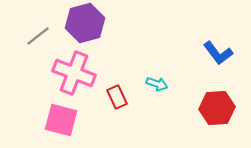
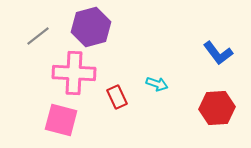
purple hexagon: moved 6 px right, 4 px down
pink cross: rotated 18 degrees counterclockwise
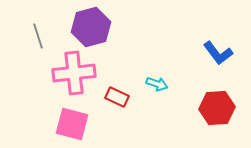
gray line: rotated 70 degrees counterclockwise
pink cross: rotated 9 degrees counterclockwise
red rectangle: rotated 40 degrees counterclockwise
pink square: moved 11 px right, 4 px down
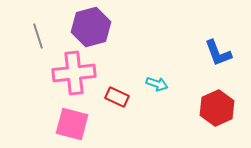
blue L-shape: rotated 16 degrees clockwise
red hexagon: rotated 20 degrees counterclockwise
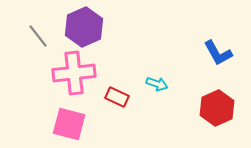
purple hexagon: moved 7 px left; rotated 9 degrees counterclockwise
gray line: rotated 20 degrees counterclockwise
blue L-shape: rotated 8 degrees counterclockwise
pink square: moved 3 px left
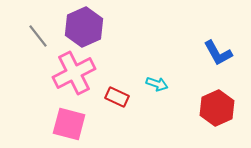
pink cross: rotated 21 degrees counterclockwise
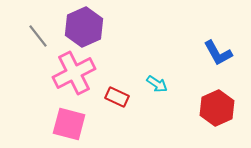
cyan arrow: rotated 15 degrees clockwise
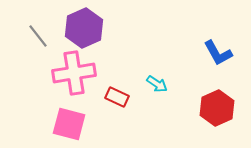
purple hexagon: moved 1 px down
pink cross: rotated 18 degrees clockwise
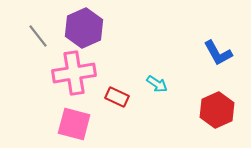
red hexagon: moved 2 px down
pink square: moved 5 px right
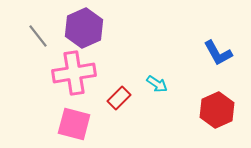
red rectangle: moved 2 px right, 1 px down; rotated 70 degrees counterclockwise
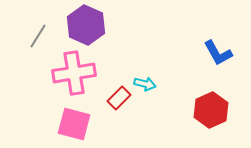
purple hexagon: moved 2 px right, 3 px up; rotated 12 degrees counterclockwise
gray line: rotated 70 degrees clockwise
cyan arrow: moved 12 px left; rotated 20 degrees counterclockwise
red hexagon: moved 6 px left
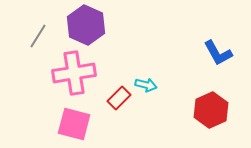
cyan arrow: moved 1 px right, 1 px down
